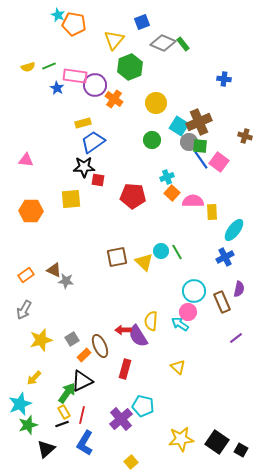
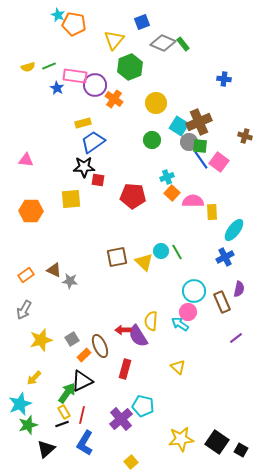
gray star at (66, 281): moved 4 px right
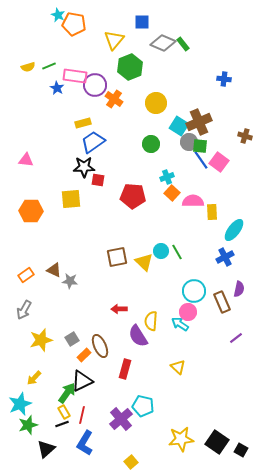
blue square at (142, 22): rotated 21 degrees clockwise
green circle at (152, 140): moved 1 px left, 4 px down
red arrow at (123, 330): moved 4 px left, 21 px up
